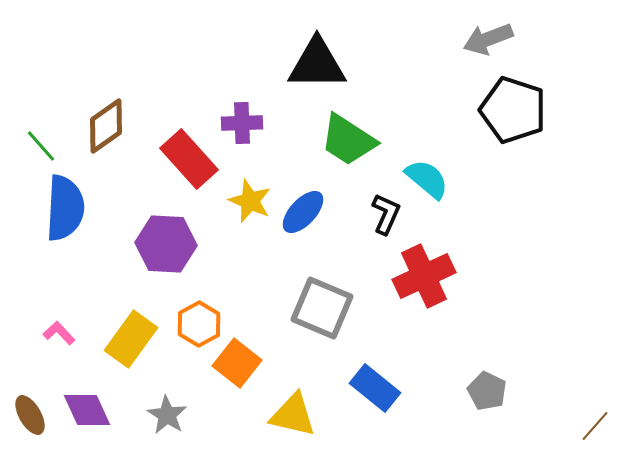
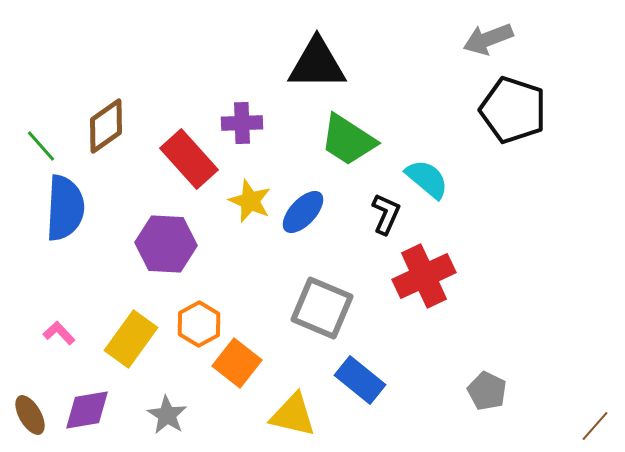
blue rectangle: moved 15 px left, 8 px up
purple diamond: rotated 75 degrees counterclockwise
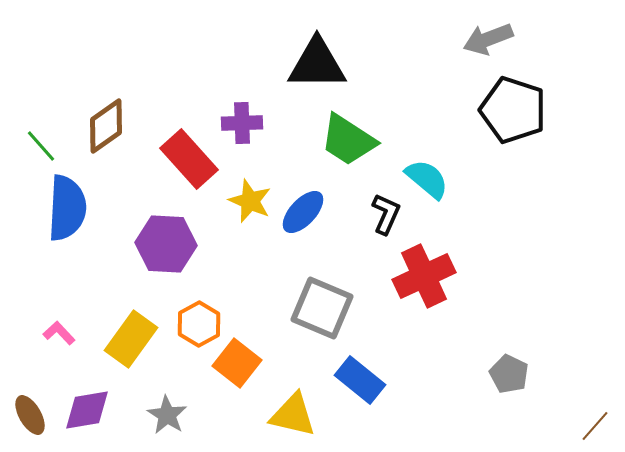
blue semicircle: moved 2 px right
gray pentagon: moved 22 px right, 17 px up
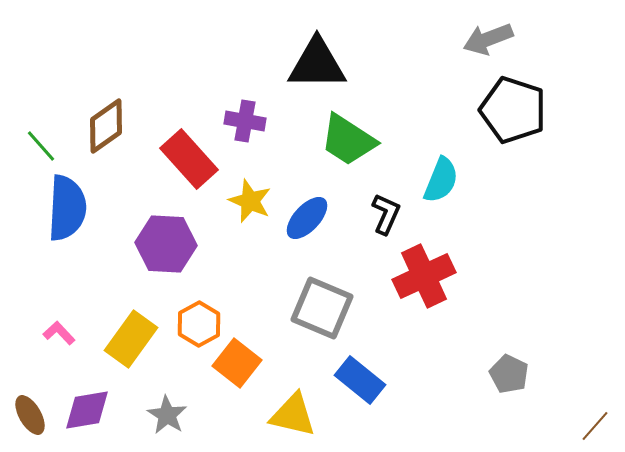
purple cross: moved 3 px right, 2 px up; rotated 12 degrees clockwise
cyan semicircle: moved 14 px right, 1 px down; rotated 72 degrees clockwise
blue ellipse: moved 4 px right, 6 px down
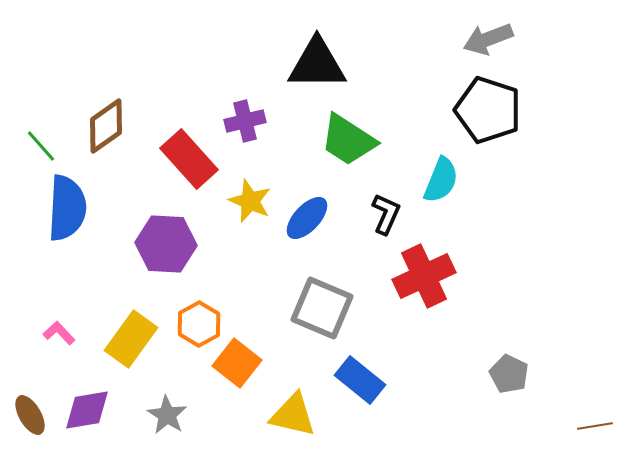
black pentagon: moved 25 px left
purple cross: rotated 24 degrees counterclockwise
brown line: rotated 40 degrees clockwise
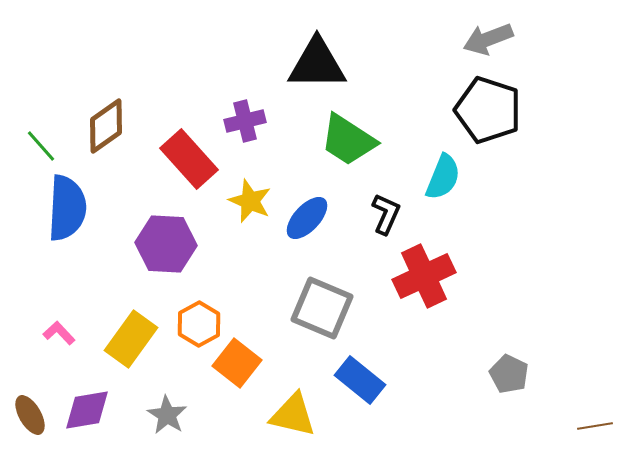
cyan semicircle: moved 2 px right, 3 px up
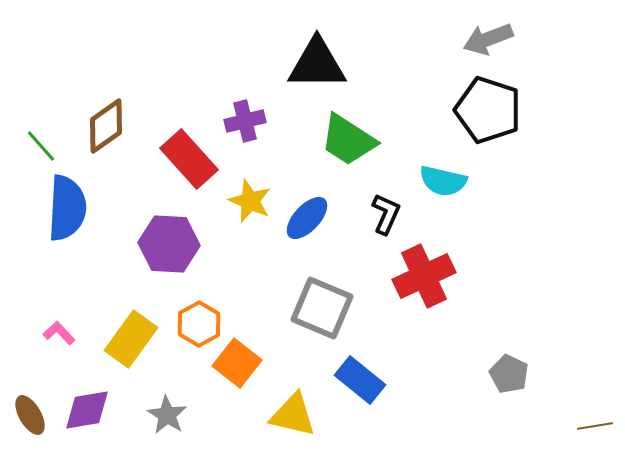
cyan semicircle: moved 4 px down; rotated 81 degrees clockwise
purple hexagon: moved 3 px right
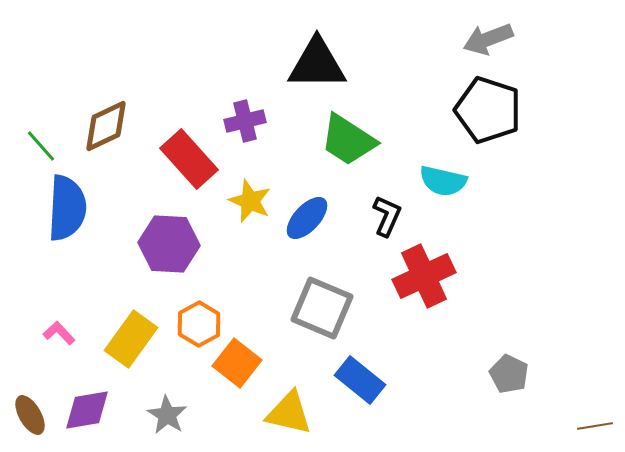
brown diamond: rotated 10 degrees clockwise
black L-shape: moved 1 px right, 2 px down
yellow triangle: moved 4 px left, 2 px up
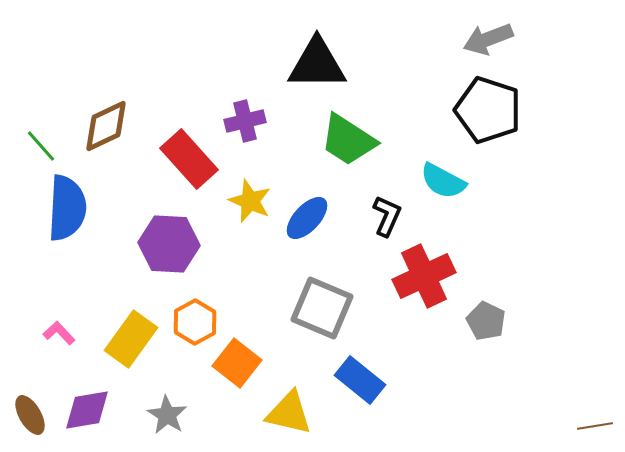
cyan semicircle: rotated 15 degrees clockwise
orange hexagon: moved 4 px left, 2 px up
gray pentagon: moved 23 px left, 53 px up
